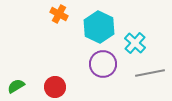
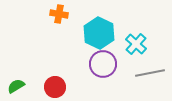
orange cross: rotated 18 degrees counterclockwise
cyan hexagon: moved 6 px down
cyan cross: moved 1 px right, 1 px down
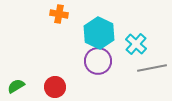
purple circle: moved 5 px left, 3 px up
gray line: moved 2 px right, 5 px up
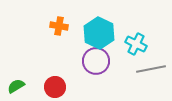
orange cross: moved 12 px down
cyan cross: rotated 15 degrees counterclockwise
purple circle: moved 2 px left
gray line: moved 1 px left, 1 px down
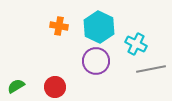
cyan hexagon: moved 6 px up
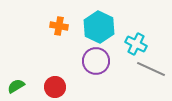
gray line: rotated 36 degrees clockwise
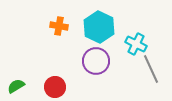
gray line: rotated 40 degrees clockwise
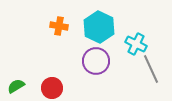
red circle: moved 3 px left, 1 px down
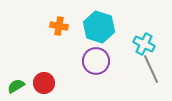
cyan hexagon: rotated 8 degrees counterclockwise
cyan cross: moved 8 px right
red circle: moved 8 px left, 5 px up
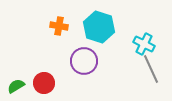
purple circle: moved 12 px left
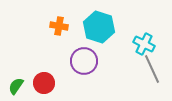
gray line: moved 1 px right
green semicircle: rotated 24 degrees counterclockwise
